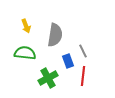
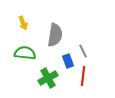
yellow arrow: moved 3 px left, 3 px up
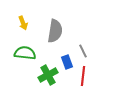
gray semicircle: moved 4 px up
blue rectangle: moved 1 px left, 1 px down
green cross: moved 3 px up
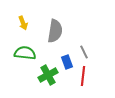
gray line: moved 1 px right, 1 px down
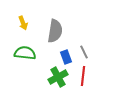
blue rectangle: moved 1 px left, 5 px up
green cross: moved 10 px right, 2 px down
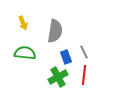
red line: moved 1 px right, 1 px up
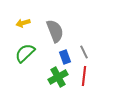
yellow arrow: rotated 96 degrees clockwise
gray semicircle: rotated 30 degrees counterclockwise
green semicircle: rotated 50 degrees counterclockwise
blue rectangle: moved 1 px left
red line: moved 1 px down
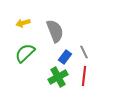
blue rectangle: rotated 56 degrees clockwise
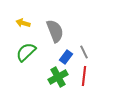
yellow arrow: rotated 32 degrees clockwise
green semicircle: moved 1 px right, 1 px up
blue rectangle: moved 1 px right
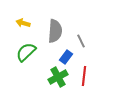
gray semicircle: rotated 25 degrees clockwise
gray line: moved 3 px left, 11 px up
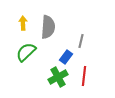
yellow arrow: rotated 72 degrees clockwise
gray semicircle: moved 7 px left, 4 px up
gray line: rotated 40 degrees clockwise
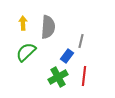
blue rectangle: moved 1 px right, 1 px up
